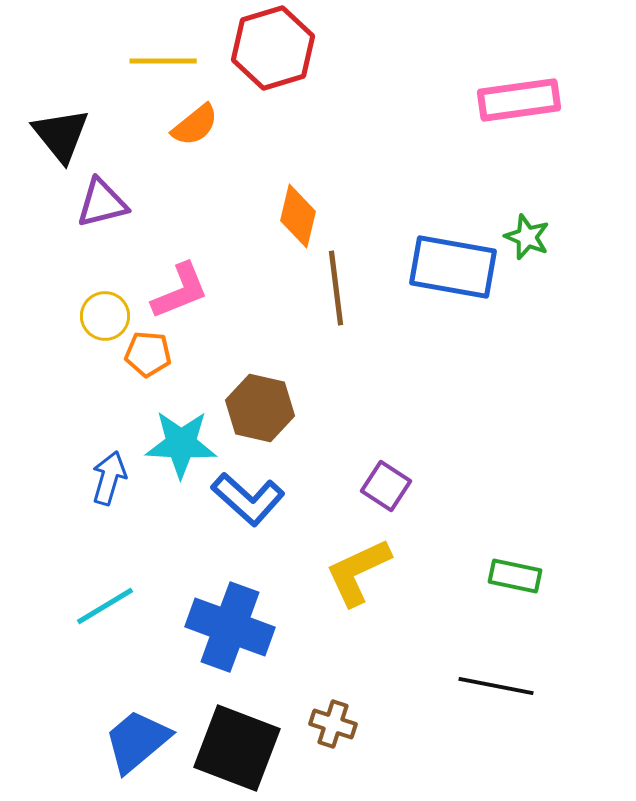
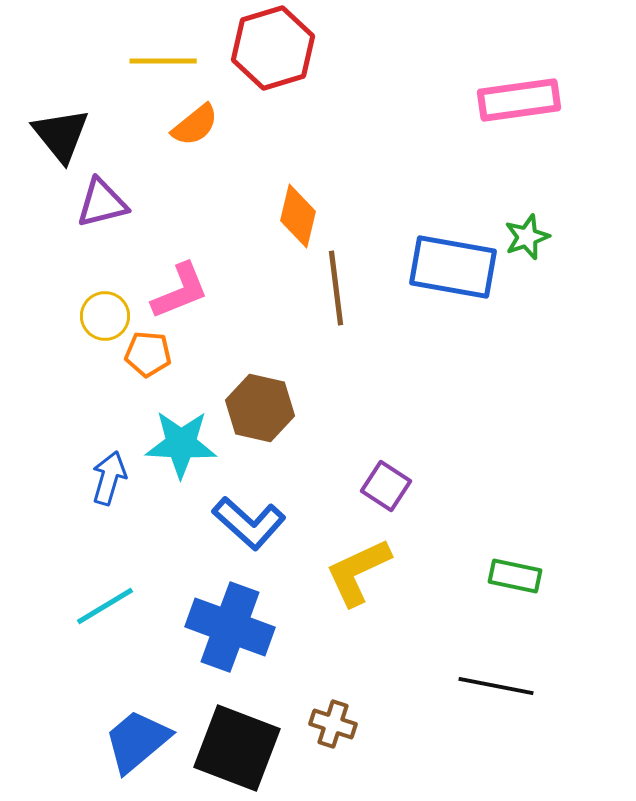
green star: rotated 30 degrees clockwise
blue L-shape: moved 1 px right, 24 px down
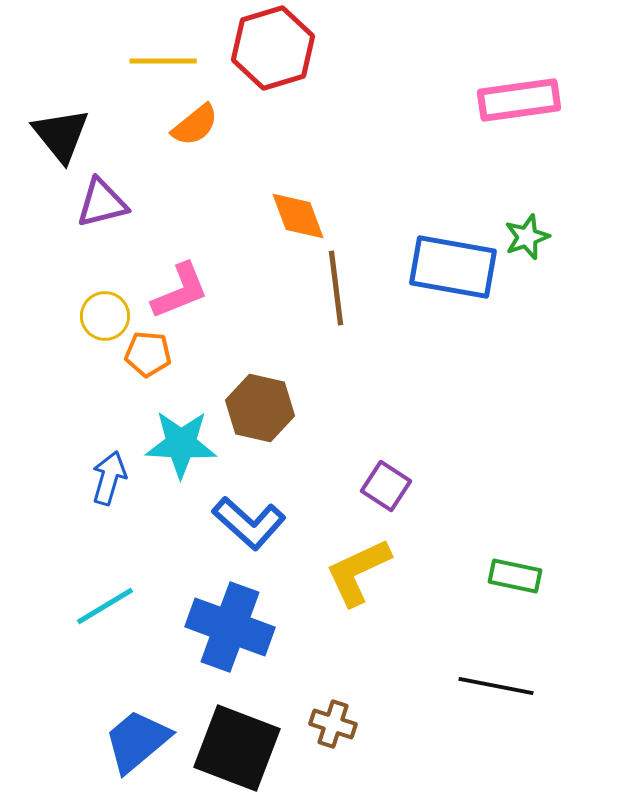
orange diamond: rotated 34 degrees counterclockwise
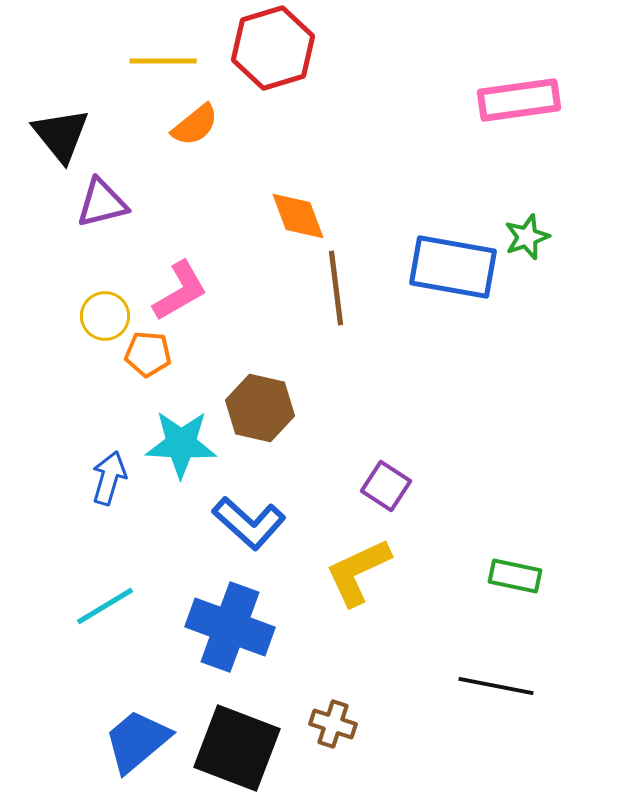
pink L-shape: rotated 8 degrees counterclockwise
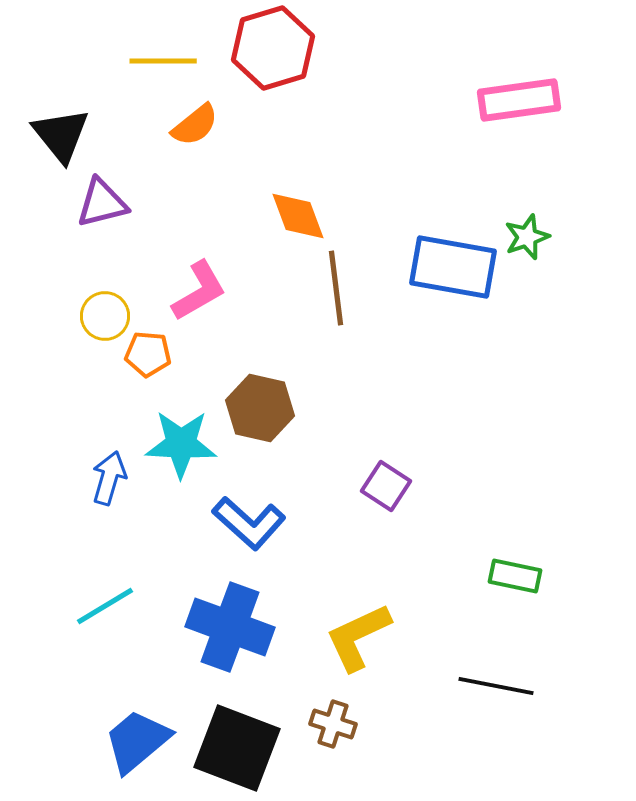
pink L-shape: moved 19 px right
yellow L-shape: moved 65 px down
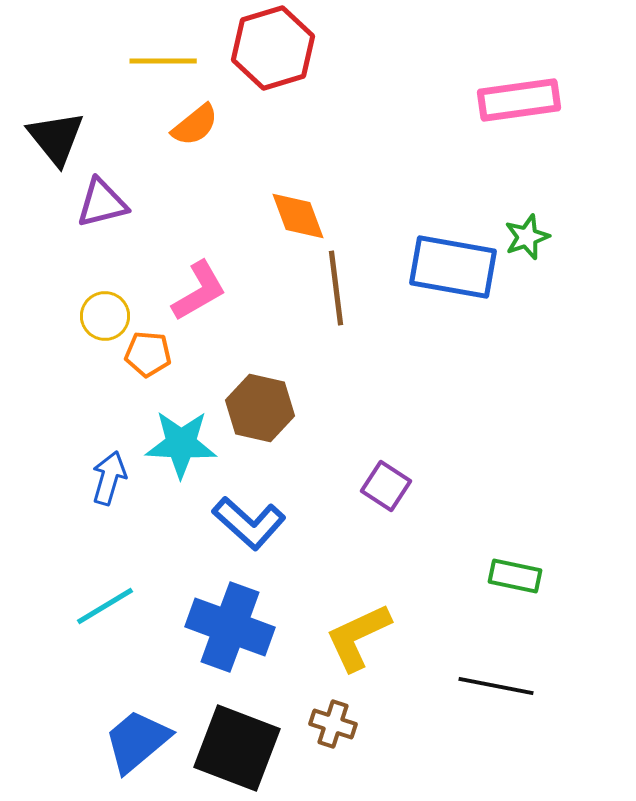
black triangle: moved 5 px left, 3 px down
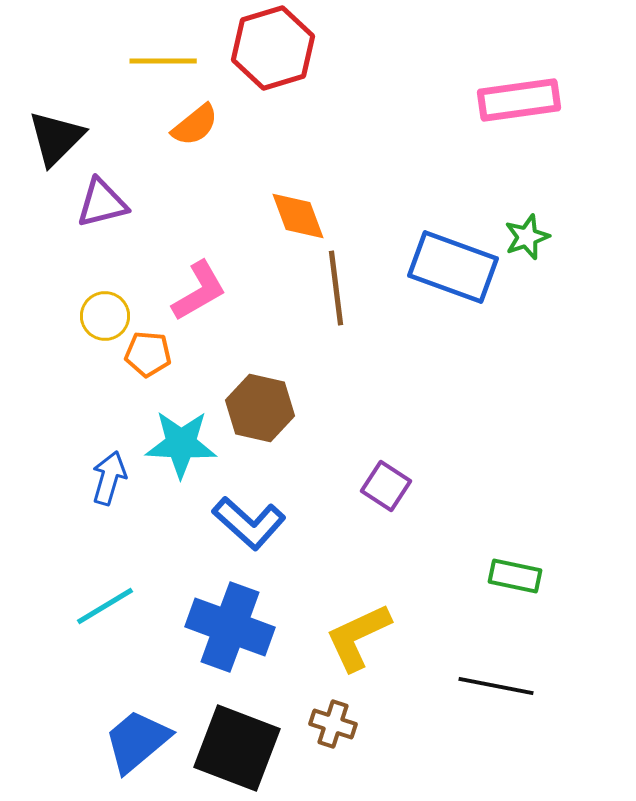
black triangle: rotated 24 degrees clockwise
blue rectangle: rotated 10 degrees clockwise
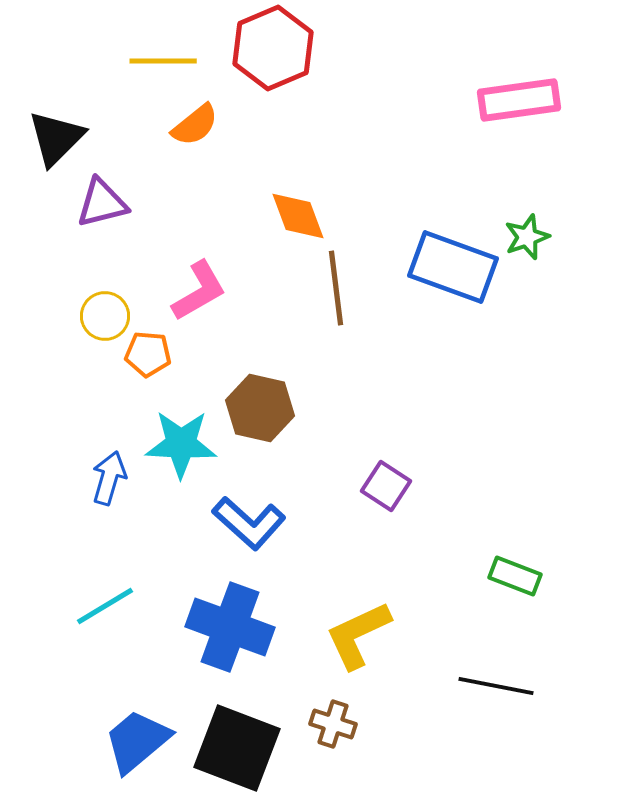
red hexagon: rotated 6 degrees counterclockwise
green rectangle: rotated 9 degrees clockwise
yellow L-shape: moved 2 px up
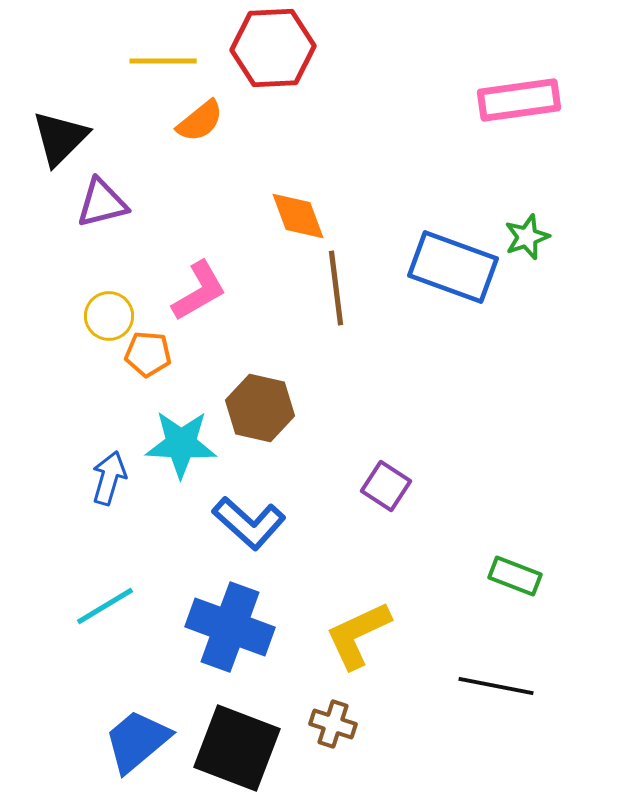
red hexagon: rotated 20 degrees clockwise
orange semicircle: moved 5 px right, 4 px up
black triangle: moved 4 px right
yellow circle: moved 4 px right
